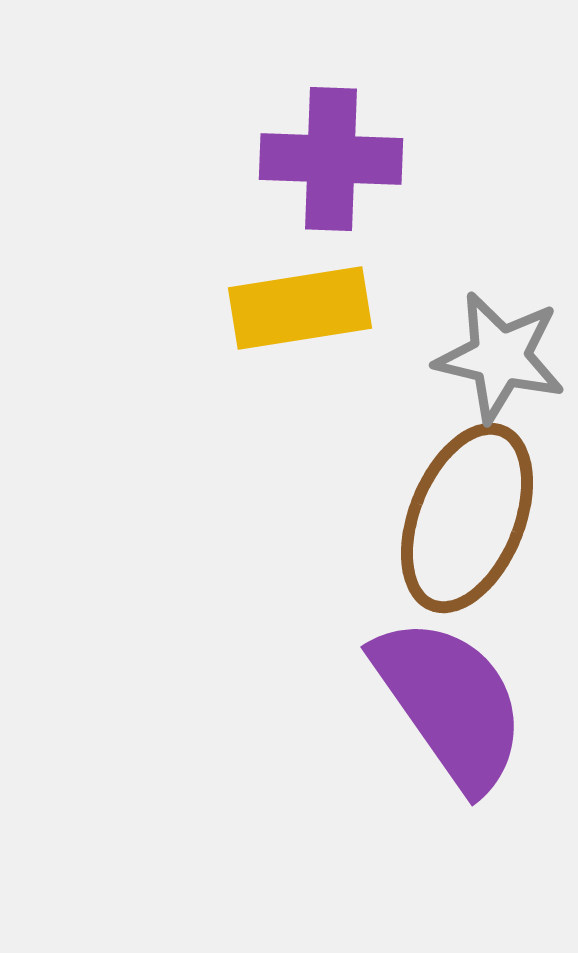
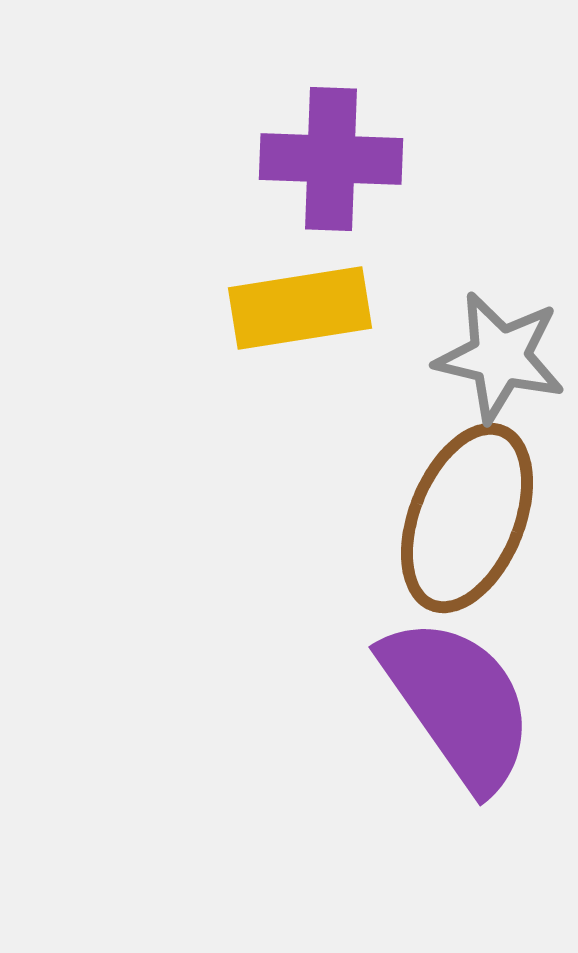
purple semicircle: moved 8 px right
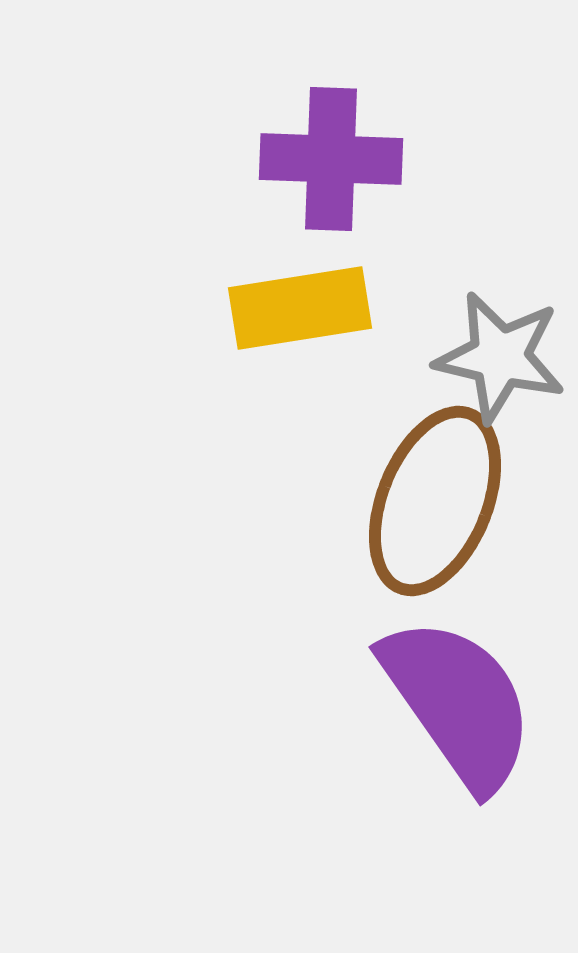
brown ellipse: moved 32 px left, 17 px up
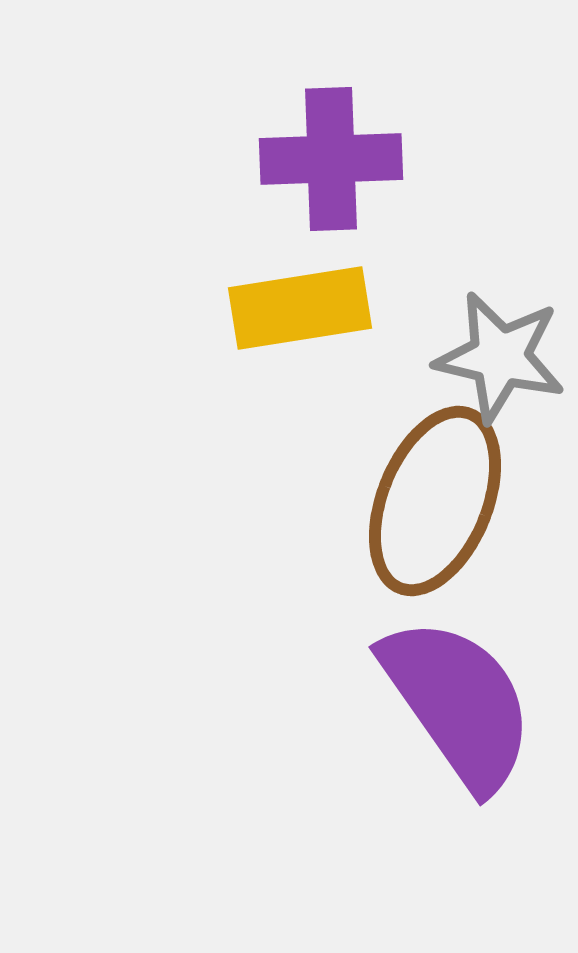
purple cross: rotated 4 degrees counterclockwise
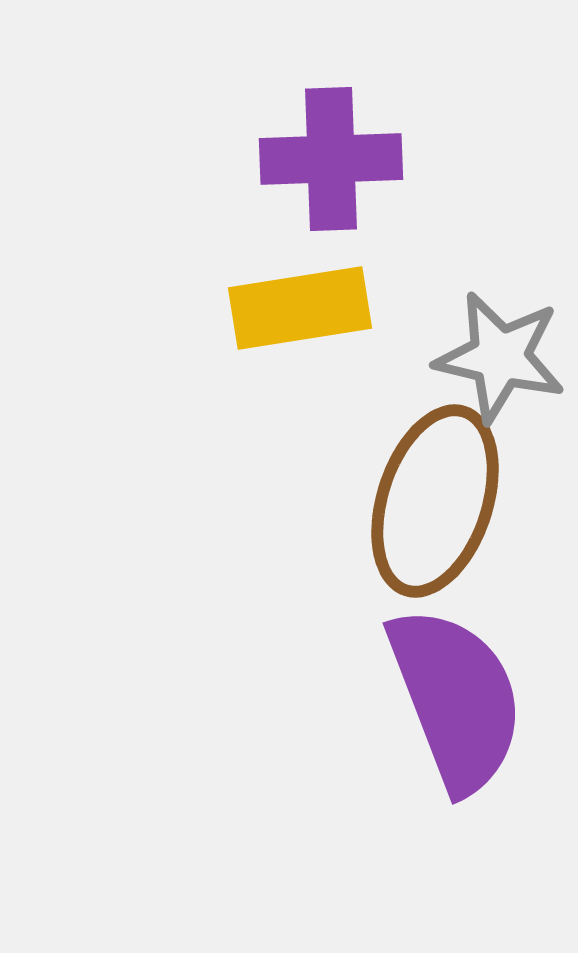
brown ellipse: rotated 4 degrees counterclockwise
purple semicircle: moved 2 px left, 4 px up; rotated 14 degrees clockwise
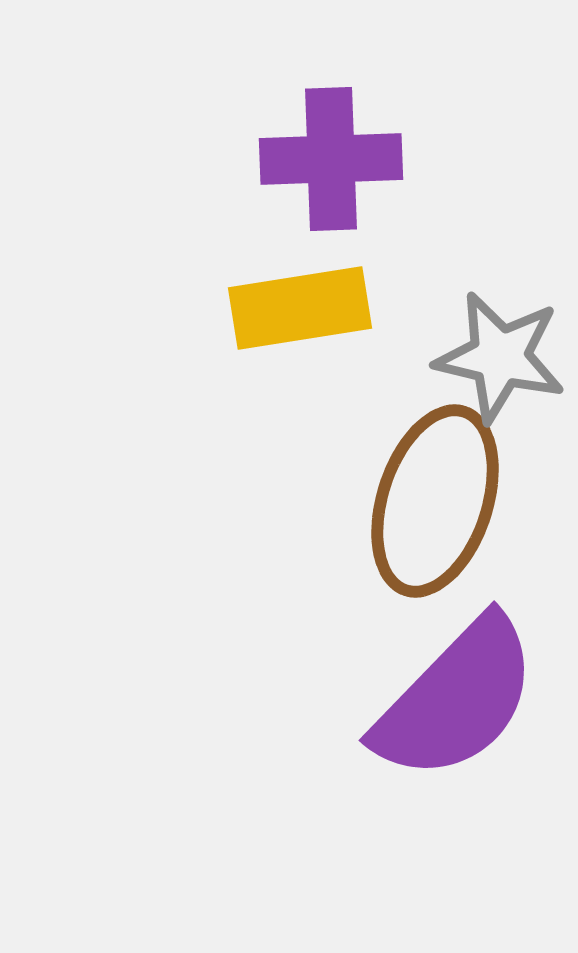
purple semicircle: rotated 65 degrees clockwise
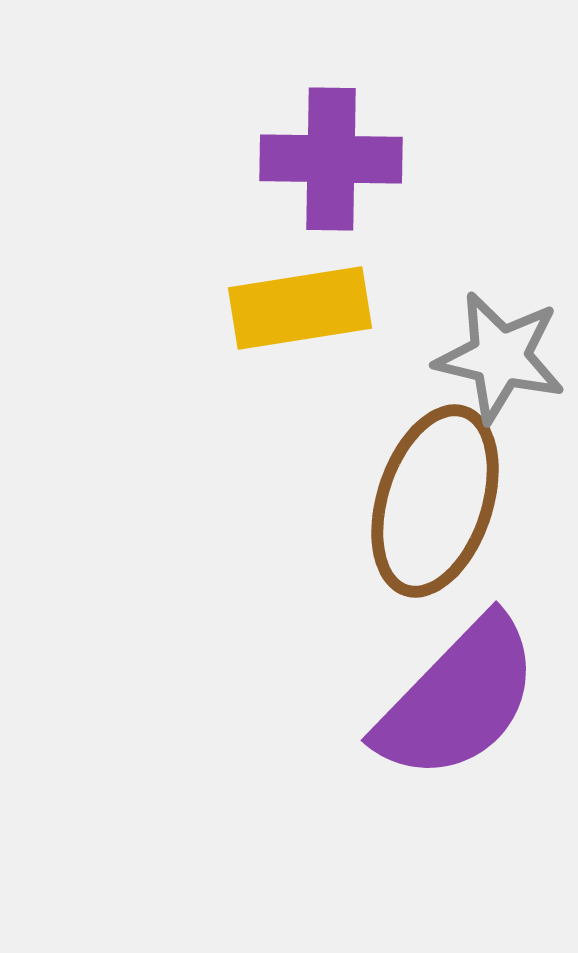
purple cross: rotated 3 degrees clockwise
purple semicircle: moved 2 px right
